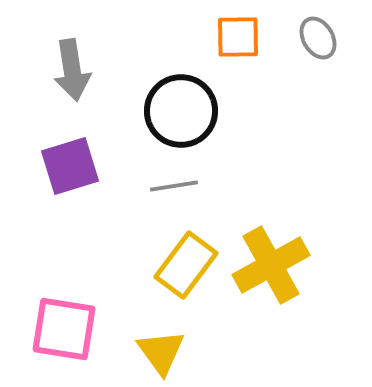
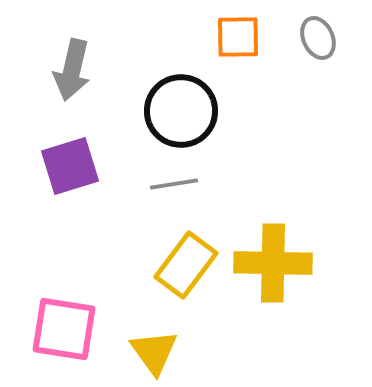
gray ellipse: rotated 6 degrees clockwise
gray arrow: rotated 22 degrees clockwise
gray line: moved 2 px up
yellow cross: moved 2 px right, 2 px up; rotated 30 degrees clockwise
yellow triangle: moved 7 px left
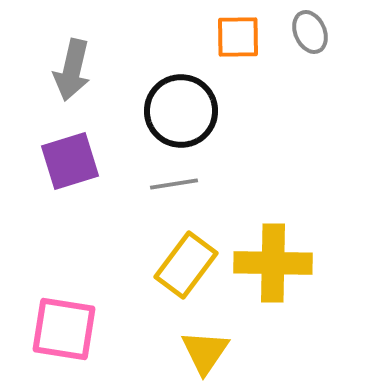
gray ellipse: moved 8 px left, 6 px up
purple square: moved 5 px up
yellow triangle: moved 51 px right; rotated 10 degrees clockwise
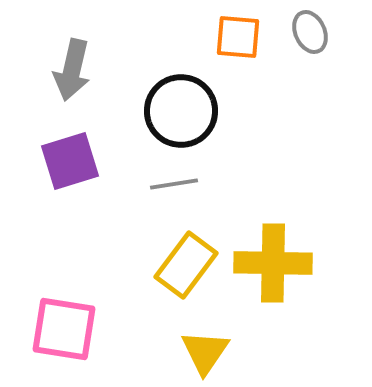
orange square: rotated 6 degrees clockwise
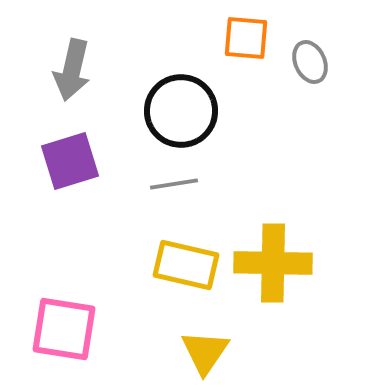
gray ellipse: moved 30 px down
orange square: moved 8 px right, 1 px down
yellow rectangle: rotated 66 degrees clockwise
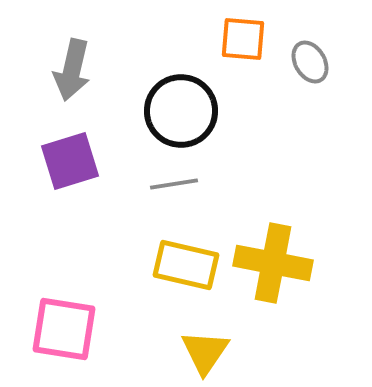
orange square: moved 3 px left, 1 px down
gray ellipse: rotated 6 degrees counterclockwise
yellow cross: rotated 10 degrees clockwise
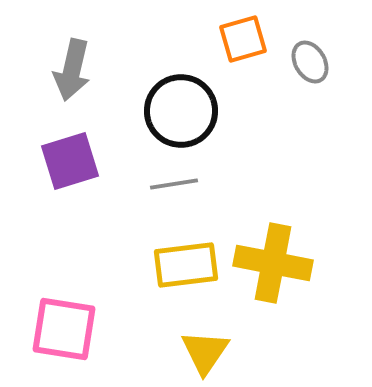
orange square: rotated 21 degrees counterclockwise
yellow rectangle: rotated 20 degrees counterclockwise
